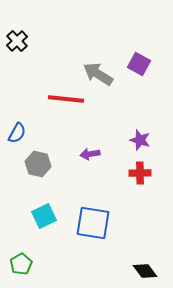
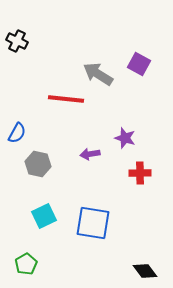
black cross: rotated 20 degrees counterclockwise
purple star: moved 15 px left, 2 px up
green pentagon: moved 5 px right
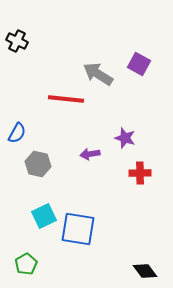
blue square: moved 15 px left, 6 px down
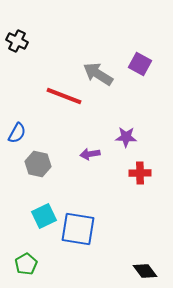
purple square: moved 1 px right
red line: moved 2 px left, 3 px up; rotated 15 degrees clockwise
purple star: moved 1 px right, 1 px up; rotated 15 degrees counterclockwise
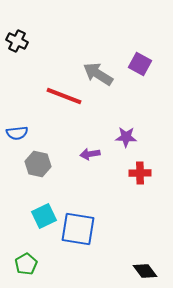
blue semicircle: rotated 55 degrees clockwise
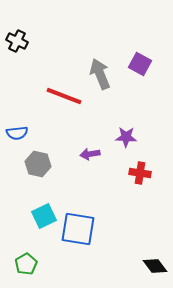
gray arrow: moved 2 px right; rotated 36 degrees clockwise
red cross: rotated 10 degrees clockwise
black diamond: moved 10 px right, 5 px up
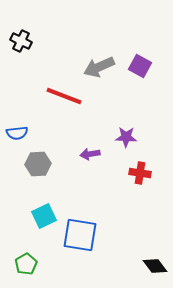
black cross: moved 4 px right
purple square: moved 2 px down
gray arrow: moved 1 px left, 7 px up; rotated 92 degrees counterclockwise
gray hexagon: rotated 15 degrees counterclockwise
blue square: moved 2 px right, 6 px down
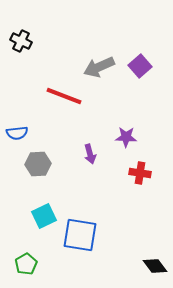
purple square: rotated 20 degrees clockwise
purple arrow: rotated 96 degrees counterclockwise
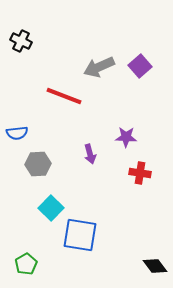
cyan square: moved 7 px right, 8 px up; rotated 20 degrees counterclockwise
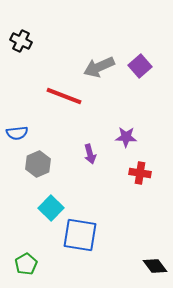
gray hexagon: rotated 20 degrees counterclockwise
